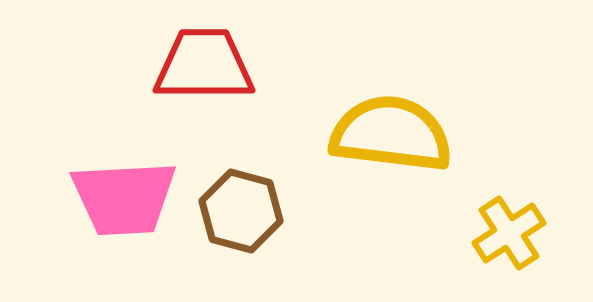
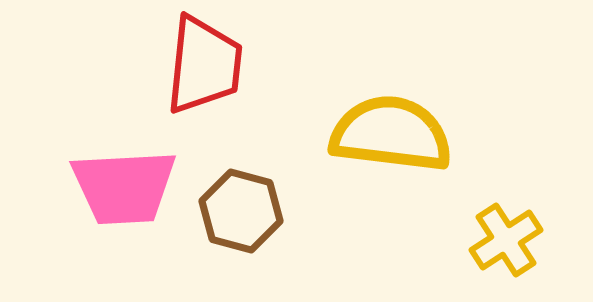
red trapezoid: rotated 96 degrees clockwise
pink trapezoid: moved 11 px up
yellow cross: moved 3 px left, 7 px down
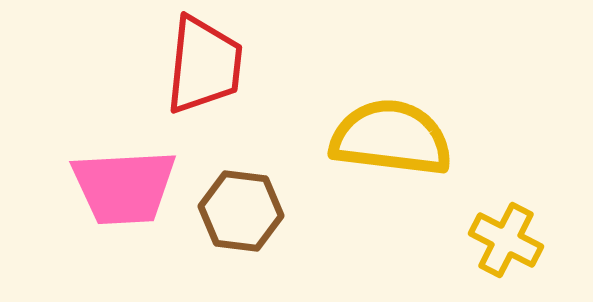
yellow semicircle: moved 4 px down
brown hexagon: rotated 8 degrees counterclockwise
yellow cross: rotated 30 degrees counterclockwise
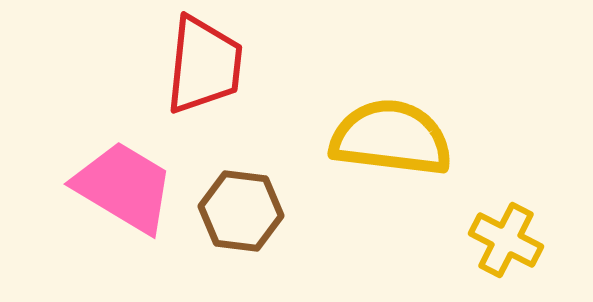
pink trapezoid: rotated 146 degrees counterclockwise
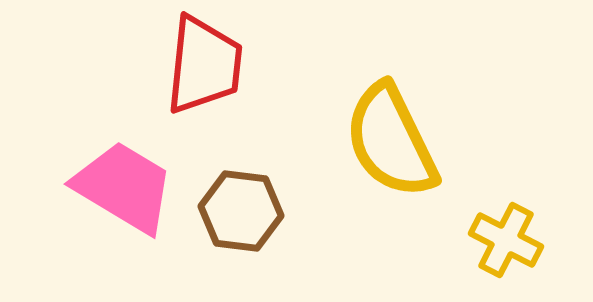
yellow semicircle: moved 3 px down; rotated 123 degrees counterclockwise
